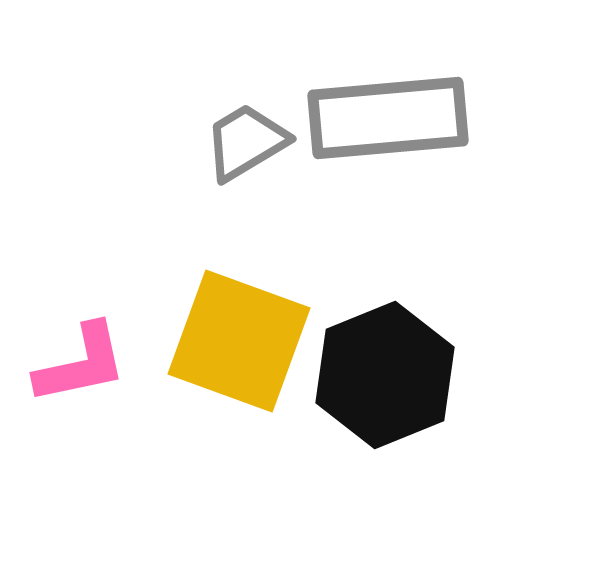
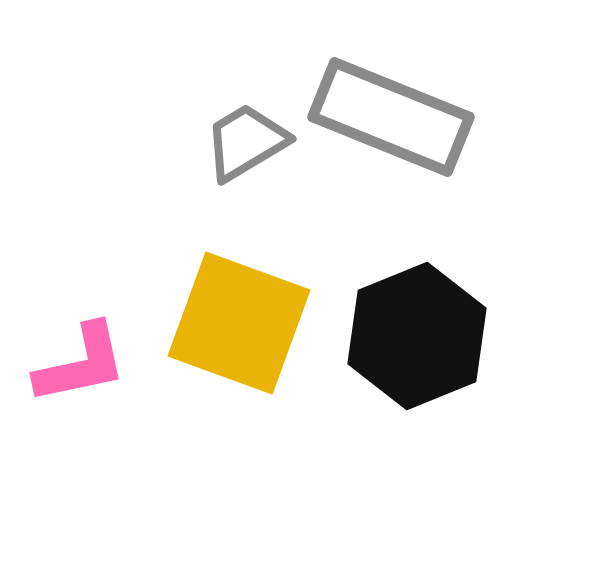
gray rectangle: moved 3 px right, 1 px up; rotated 27 degrees clockwise
yellow square: moved 18 px up
black hexagon: moved 32 px right, 39 px up
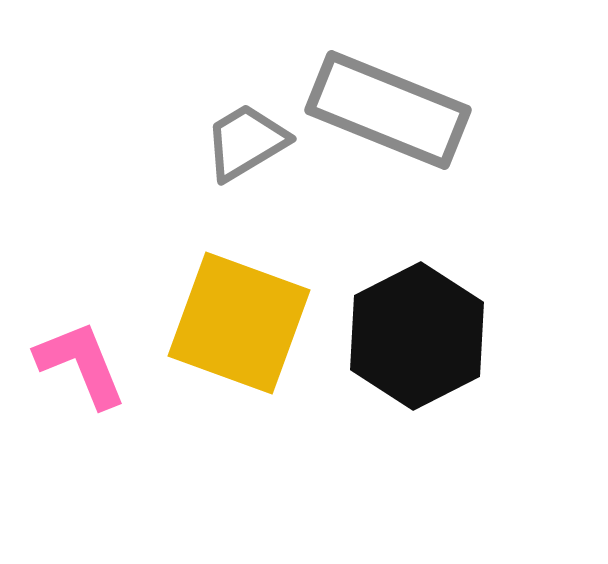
gray rectangle: moved 3 px left, 7 px up
black hexagon: rotated 5 degrees counterclockwise
pink L-shape: rotated 100 degrees counterclockwise
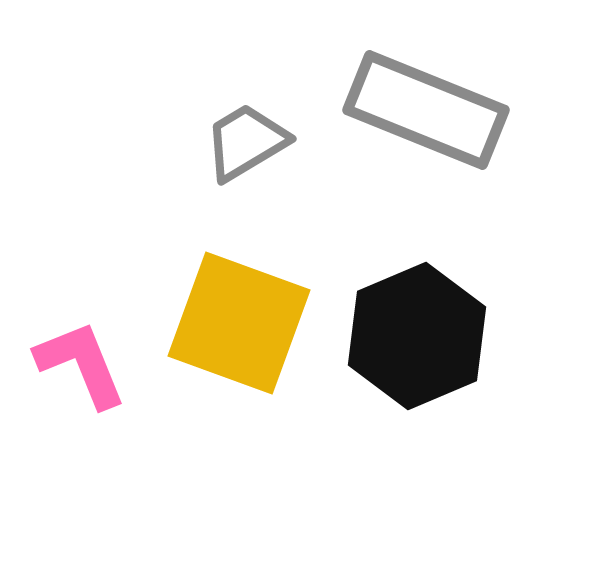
gray rectangle: moved 38 px right
black hexagon: rotated 4 degrees clockwise
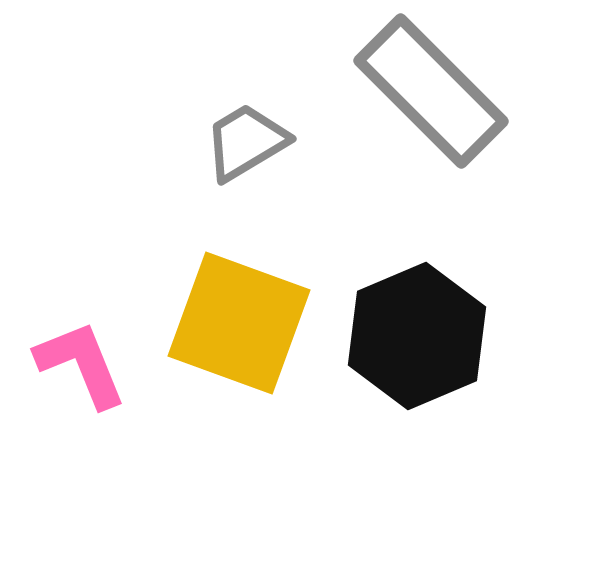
gray rectangle: moved 5 px right, 19 px up; rotated 23 degrees clockwise
